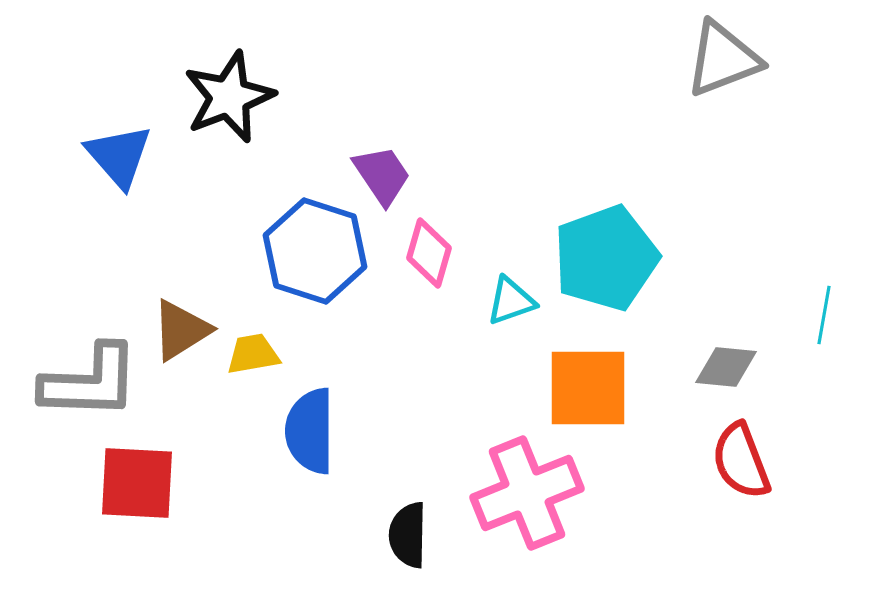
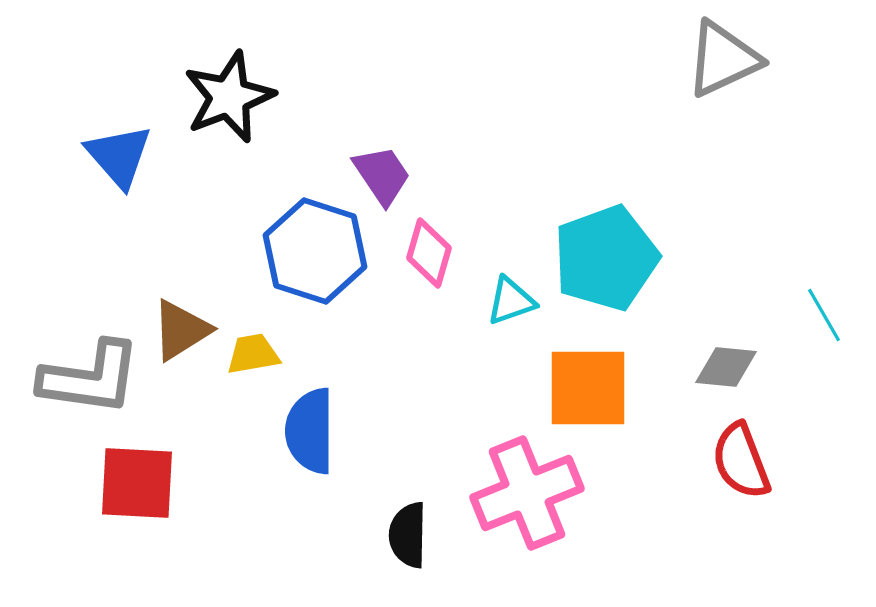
gray triangle: rotated 4 degrees counterclockwise
cyan line: rotated 40 degrees counterclockwise
gray L-shape: moved 4 px up; rotated 6 degrees clockwise
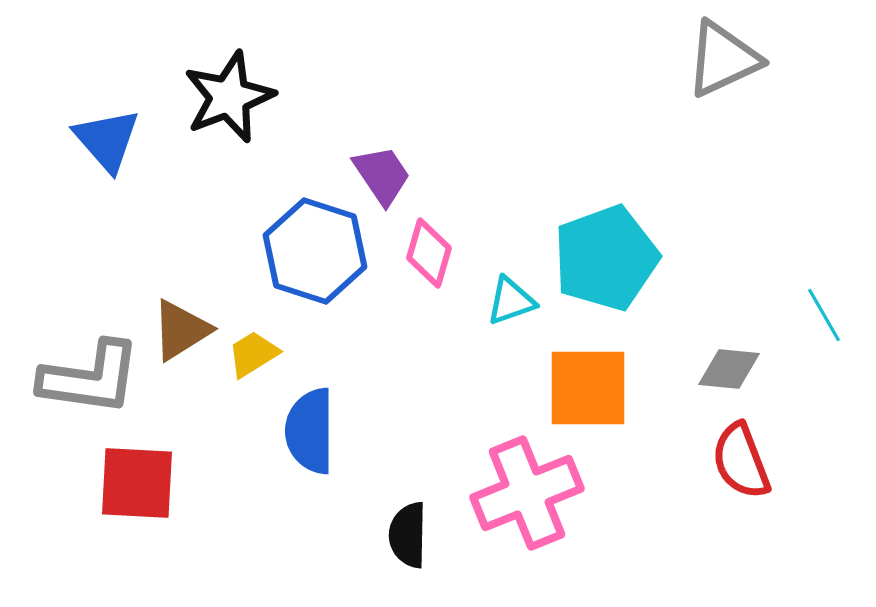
blue triangle: moved 12 px left, 16 px up
yellow trapezoid: rotated 22 degrees counterclockwise
gray diamond: moved 3 px right, 2 px down
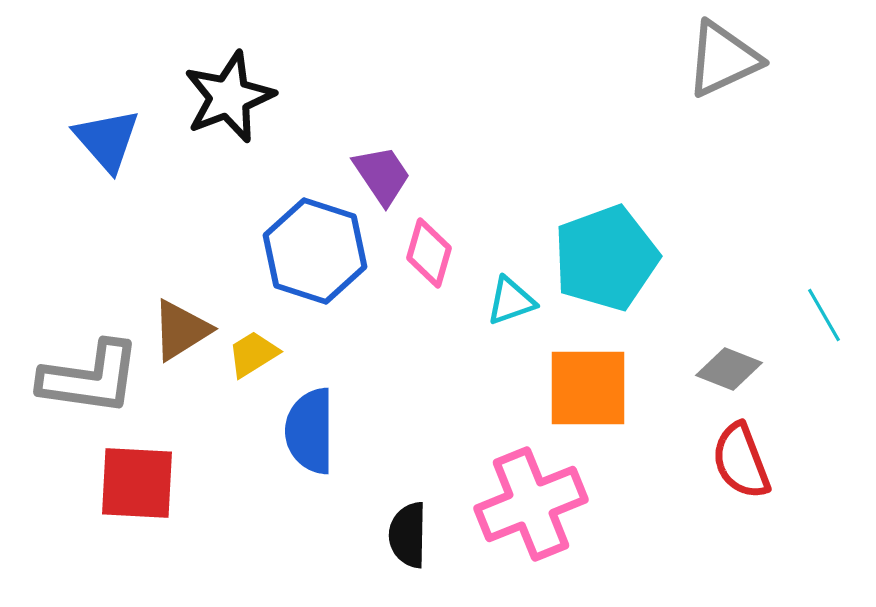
gray diamond: rotated 16 degrees clockwise
pink cross: moved 4 px right, 11 px down
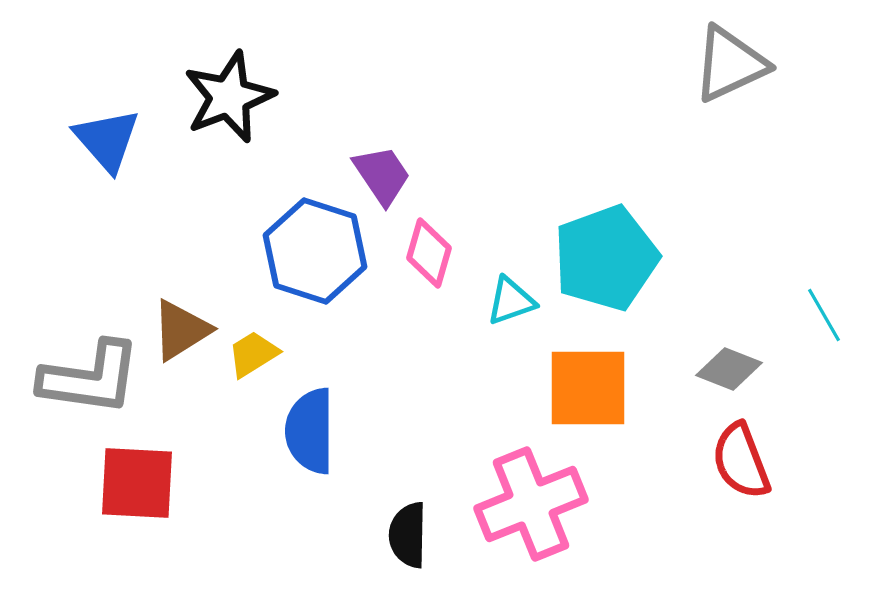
gray triangle: moved 7 px right, 5 px down
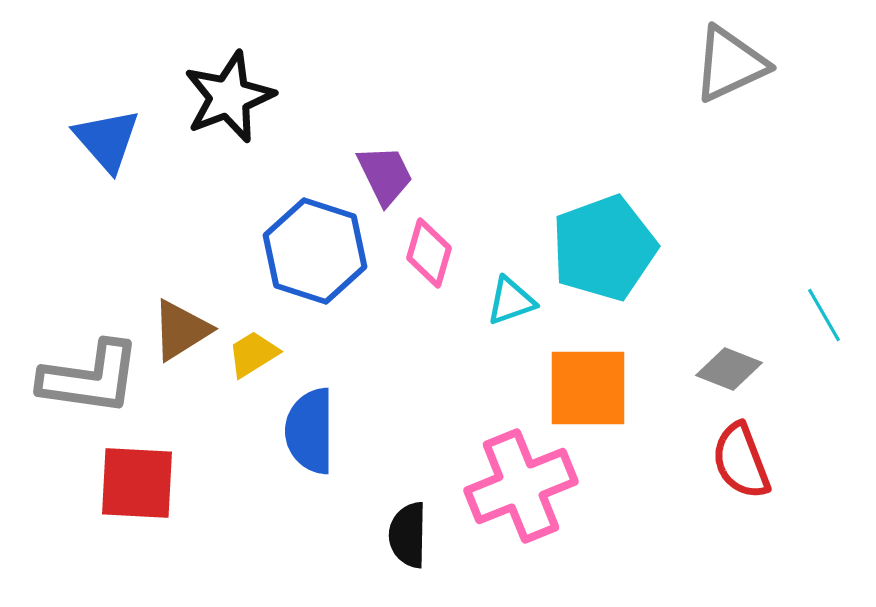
purple trapezoid: moved 3 px right; rotated 8 degrees clockwise
cyan pentagon: moved 2 px left, 10 px up
pink cross: moved 10 px left, 18 px up
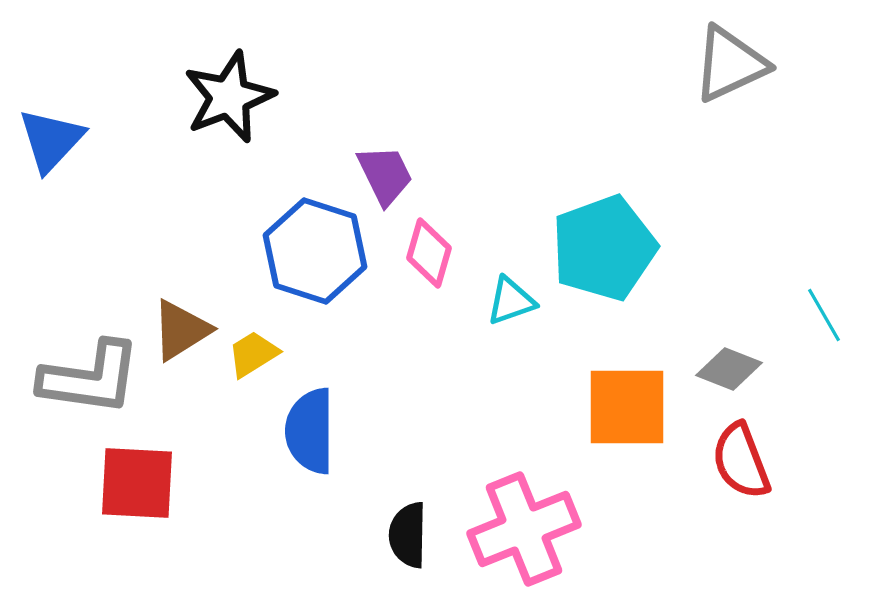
blue triangle: moved 56 px left; rotated 24 degrees clockwise
orange square: moved 39 px right, 19 px down
pink cross: moved 3 px right, 43 px down
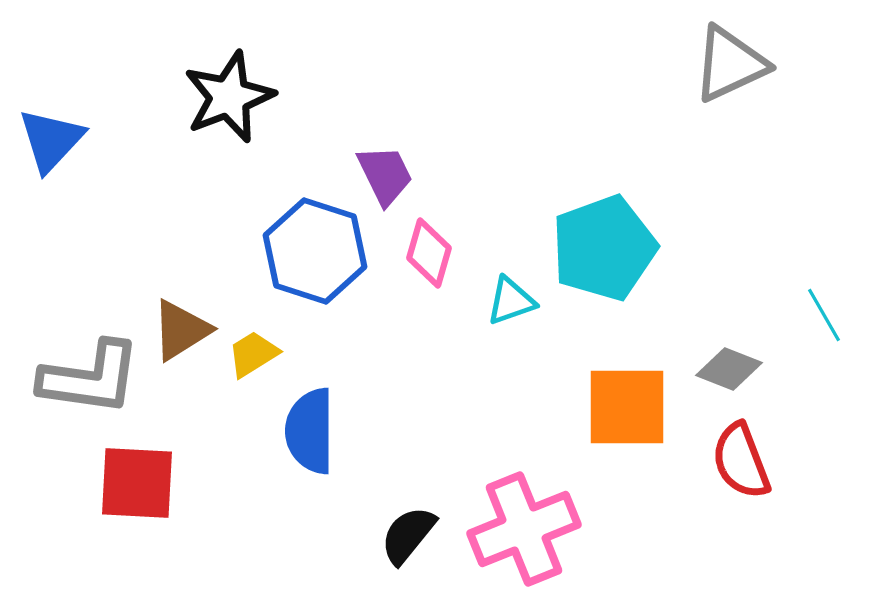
black semicircle: rotated 38 degrees clockwise
